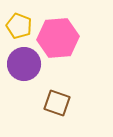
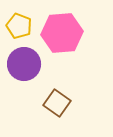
pink hexagon: moved 4 px right, 5 px up
brown square: rotated 16 degrees clockwise
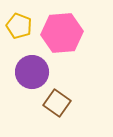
purple circle: moved 8 px right, 8 px down
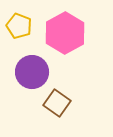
pink hexagon: moved 3 px right; rotated 24 degrees counterclockwise
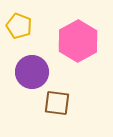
pink hexagon: moved 13 px right, 8 px down
brown square: rotated 28 degrees counterclockwise
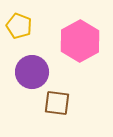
pink hexagon: moved 2 px right
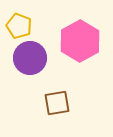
purple circle: moved 2 px left, 14 px up
brown square: rotated 16 degrees counterclockwise
